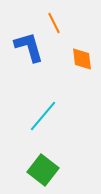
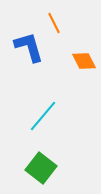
orange diamond: moved 2 px right, 2 px down; rotated 20 degrees counterclockwise
green square: moved 2 px left, 2 px up
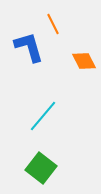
orange line: moved 1 px left, 1 px down
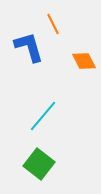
green square: moved 2 px left, 4 px up
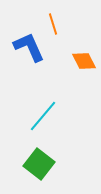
orange line: rotated 10 degrees clockwise
blue L-shape: rotated 8 degrees counterclockwise
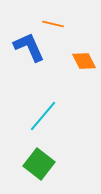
orange line: rotated 60 degrees counterclockwise
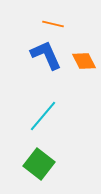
blue L-shape: moved 17 px right, 8 px down
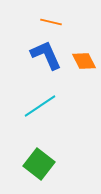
orange line: moved 2 px left, 2 px up
cyan line: moved 3 px left, 10 px up; rotated 16 degrees clockwise
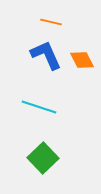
orange diamond: moved 2 px left, 1 px up
cyan line: moved 1 px left, 1 px down; rotated 52 degrees clockwise
green square: moved 4 px right, 6 px up; rotated 8 degrees clockwise
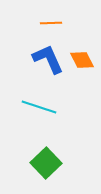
orange line: moved 1 px down; rotated 15 degrees counterclockwise
blue L-shape: moved 2 px right, 4 px down
green square: moved 3 px right, 5 px down
